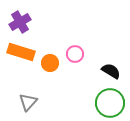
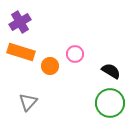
orange circle: moved 3 px down
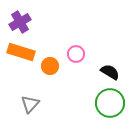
pink circle: moved 1 px right
black semicircle: moved 1 px left, 1 px down
gray triangle: moved 2 px right, 2 px down
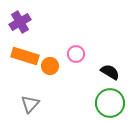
orange rectangle: moved 4 px right, 4 px down
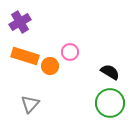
pink circle: moved 6 px left, 2 px up
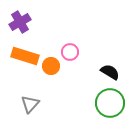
orange circle: moved 1 px right
